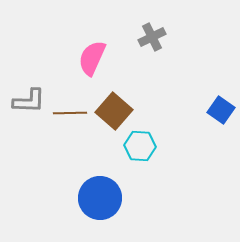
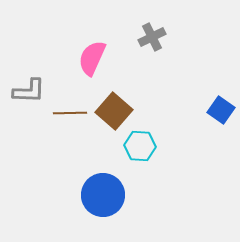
gray L-shape: moved 10 px up
blue circle: moved 3 px right, 3 px up
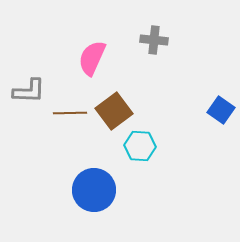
gray cross: moved 2 px right, 3 px down; rotated 32 degrees clockwise
brown square: rotated 12 degrees clockwise
blue circle: moved 9 px left, 5 px up
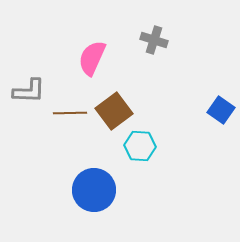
gray cross: rotated 12 degrees clockwise
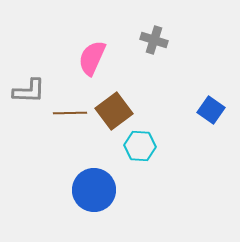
blue square: moved 10 px left
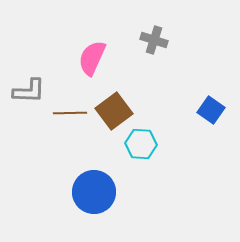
cyan hexagon: moved 1 px right, 2 px up
blue circle: moved 2 px down
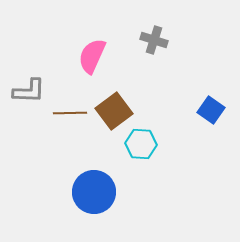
pink semicircle: moved 2 px up
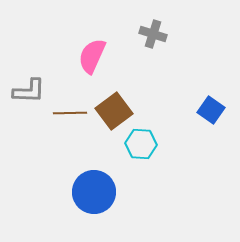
gray cross: moved 1 px left, 6 px up
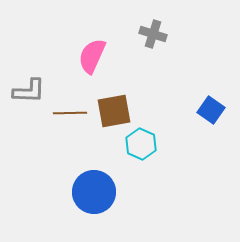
brown square: rotated 27 degrees clockwise
cyan hexagon: rotated 20 degrees clockwise
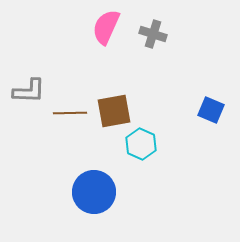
pink semicircle: moved 14 px right, 29 px up
blue square: rotated 12 degrees counterclockwise
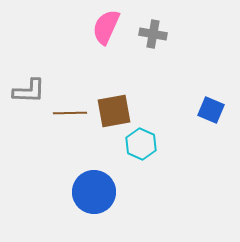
gray cross: rotated 8 degrees counterclockwise
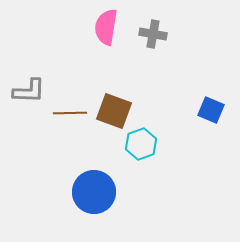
pink semicircle: rotated 15 degrees counterclockwise
brown square: rotated 30 degrees clockwise
cyan hexagon: rotated 16 degrees clockwise
